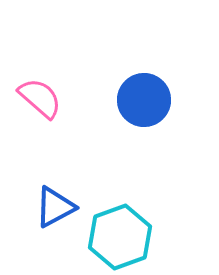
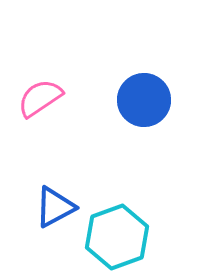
pink semicircle: rotated 75 degrees counterclockwise
cyan hexagon: moved 3 px left
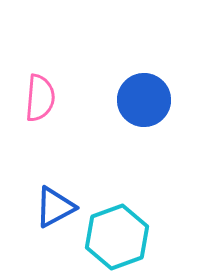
pink semicircle: rotated 129 degrees clockwise
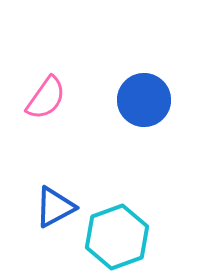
pink semicircle: moved 6 px right; rotated 30 degrees clockwise
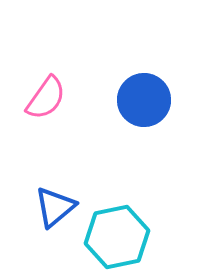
blue triangle: rotated 12 degrees counterclockwise
cyan hexagon: rotated 8 degrees clockwise
